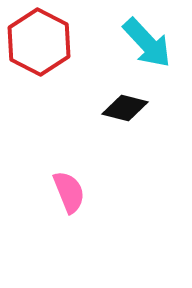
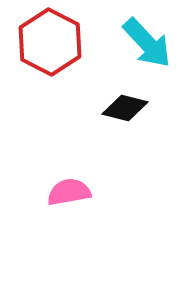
red hexagon: moved 11 px right
pink semicircle: rotated 78 degrees counterclockwise
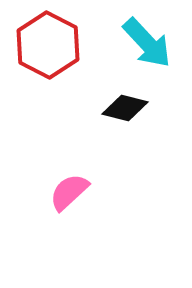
red hexagon: moved 2 px left, 3 px down
pink semicircle: rotated 33 degrees counterclockwise
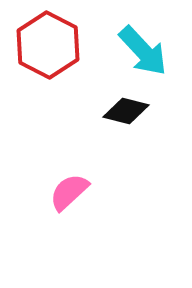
cyan arrow: moved 4 px left, 8 px down
black diamond: moved 1 px right, 3 px down
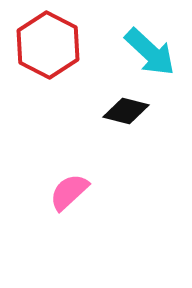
cyan arrow: moved 7 px right, 1 px down; rotated 4 degrees counterclockwise
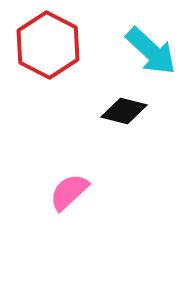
cyan arrow: moved 1 px right, 1 px up
black diamond: moved 2 px left
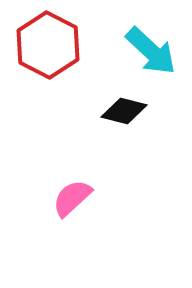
pink semicircle: moved 3 px right, 6 px down
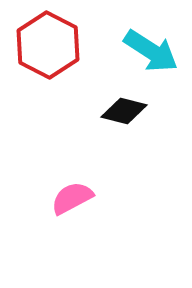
cyan arrow: rotated 10 degrees counterclockwise
pink semicircle: rotated 15 degrees clockwise
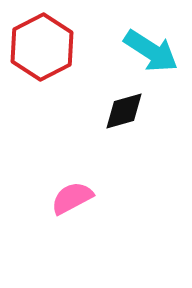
red hexagon: moved 6 px left, 2 px down; rotated 6 degrees clockwise
black diamond: rotated 30 degrees counterclockwise
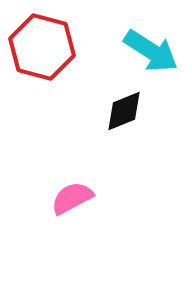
red hexagon: rotated 18 degrees counterclockwise
black diamond: rotated 6 degrees counterclockwise
